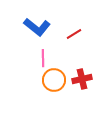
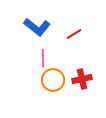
orange circle: moved 1 px left
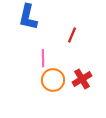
blue L-shape: moved 9 px left, 10 px up; rotated 64 degrees clockwise
red line: moved 2 px left, 1 px down; rotated 35 degrees counterclockwise
red cross: rotated 18 degrees counterclockwise
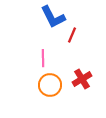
blue L-shape: moved 25 px right; rotated 40 degrees counterclockwise
orange circle: moved 3 px left, 5 px down
